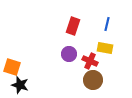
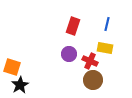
black star: rotated 24 degrees clockwise
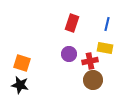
red rectangle: moved 1 px left, 3 px up
red cross: rotated 35 degrees counterclockwise
orange square: moved 10 px right, 4 px up
black star: rotated 30 degrees counterclockwise
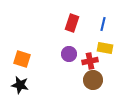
blue line: moved 4 px left
orange square: moved 4 px up
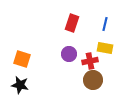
blue line: moved 2 px right
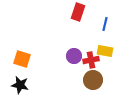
red rectangle: moved 6 px right, 11 px up
yellow rectangle: moved 3 px down
purple circle: moved 5 px right, 2 px down
red cross: moved 1 px right, 1 px up
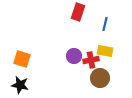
brown circle: moved 7 px right, 2 px up
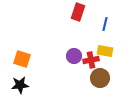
black star: rotated 18 degrees counterclockwise
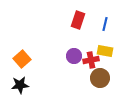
red rectangle: moved 8 px down
orange square: rotated 30 degrees clockwise
